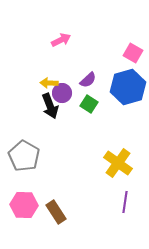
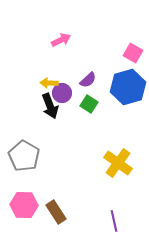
purple line: moved 11 px left, 19 px down; rotated 20 degrees counterclockwise
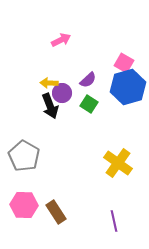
pink square: moved 9 px left, 10 px down
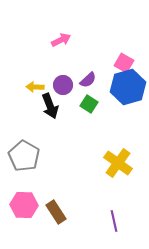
yellow arrow: moved 14 px left, 4 px down
purple circle: moved 1 px right, 8 px up
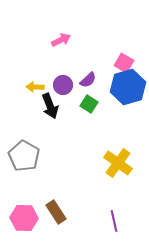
pink hexagon: moved 13 px down
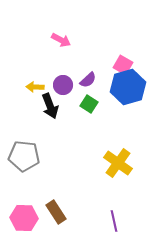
pink arrow: rotated 54 degrees clockwise
pink square: moved 1 px left, 2 px down
gray pentagon: rotated 24 degrees counterclockwise
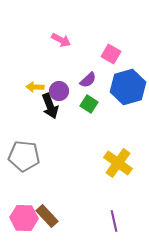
pink square: moved 12 px left, 11 px up
purple circle: moved 4 px left, 6 px down
brown rectangle: moved 9 px left, 4 px down; rotated 10 degrees counterclockwise
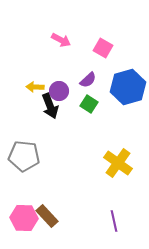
pink square: moved 8 px left, 6 px up
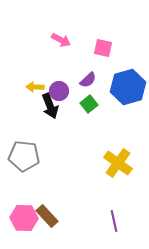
pink square: rotated 18 degrees counterclockwise
green square: rotated 18 degrees clockwise
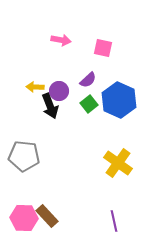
pink arrow: rotated 18 degrees counterclockwise
blue hexagon: moved 9 px left, 13 px down; rotated 20 degrees counterclockwise
